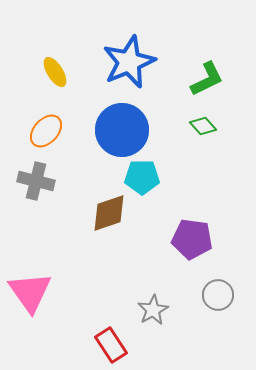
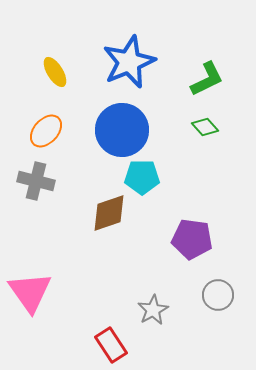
green diamond: moved 2 px right, 1 px down
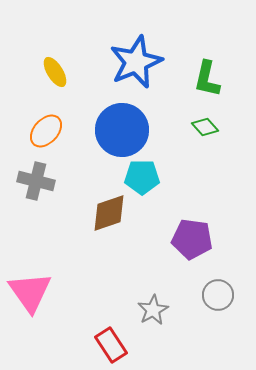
blue star: moved 7 px right
green L-shape: rotated 129 degrees clockwise
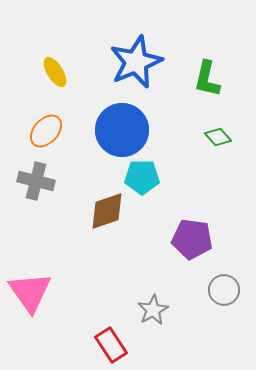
green diamond: moved 13 px right, 10 px down
brown diamond: moved 2 px left, 2 px up
gray circle: moved 6 px right, 5 px up
